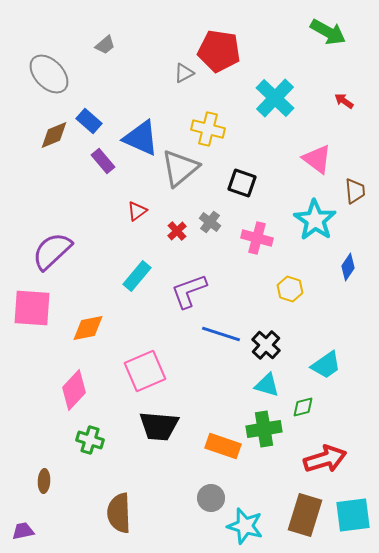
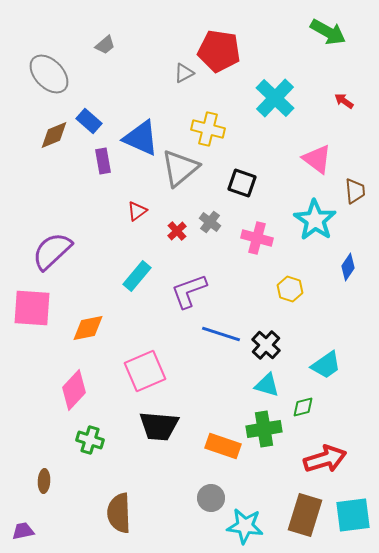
purple rectangle at (103, 161): rotated 30 degrees clockwise
cyan star at (245, 526): rotated 9 degrees counterclockwise
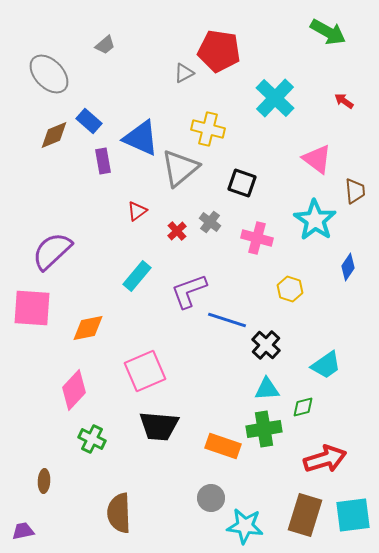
blue line at (221, 334): moved 6 px right, 14 px up
cyan triangle at (267, 385): moved 4 px down; rotated 20 degrees counterclockwise
green cross at (90, 440): moved 2 px right, 1 px up; rotated 8 degrees clockwise
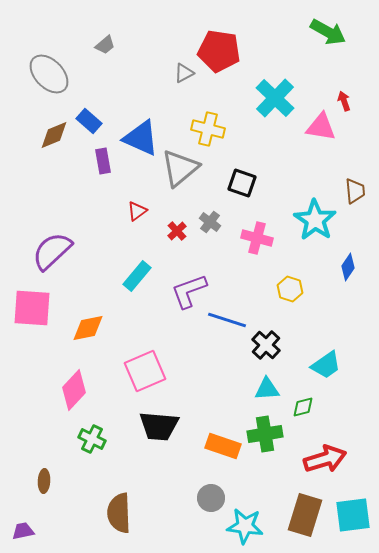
red arrow at (344, 101): rotated 36 degrees clockwise
pink triangle at (317, 159): moved 4 px right, 32 px up; rotated 28 degrees counterclockwise
green cross at (264, 429): moved 1 px right, 5 px down
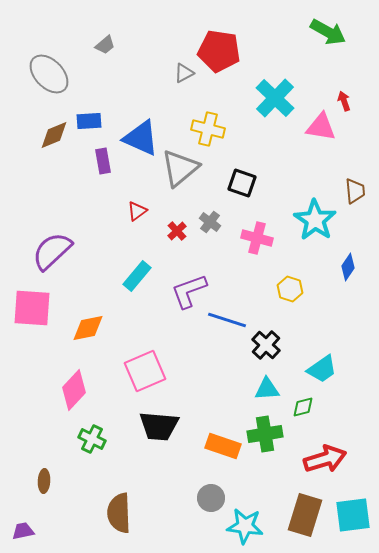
blue rectangle at (89, 121): rotated 45 degrees counterclockwise
cyan trapezoid at (326, 365): moved 4 px left, 4 px down
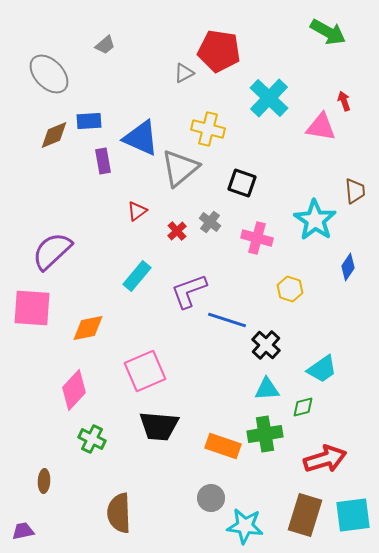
cyan cross at (275, 98): moved 6 px left
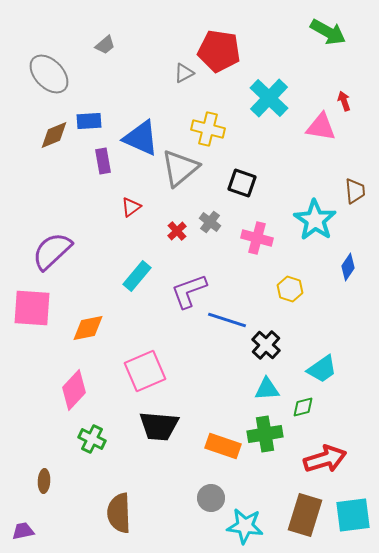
red triangle at (137, 211): moved 6 px left, 4 px up
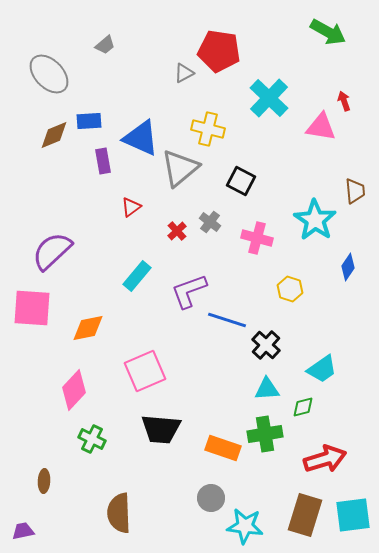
black square at (242, 183): moved 1 px left, 2 px up; rotated 8 degrees clockwise
black trapezoid at (159, 426): moved 2 px right, 3 px down
orange rectangle at (223, 446): moved 2 px down
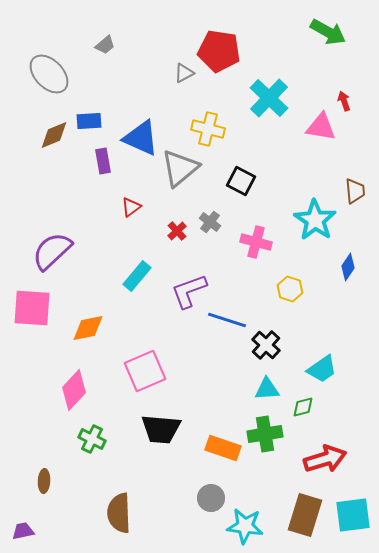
pink cross at (257, 238): moved 1 px left, 4 px down
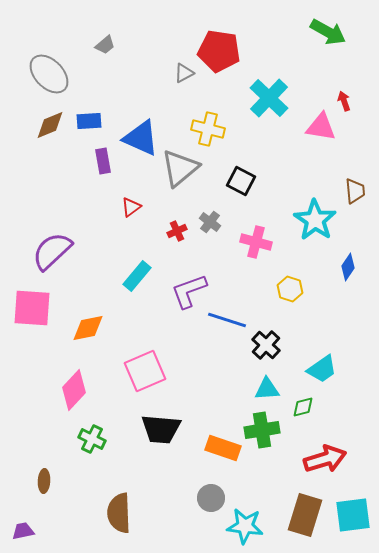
brown diamond at (54, 135): moved 4 px left, 10 px up
red cross at (177, 231): rotated 18 degrees clockwise
green cross at (265, 434): moved 3 px left, 4 px up
